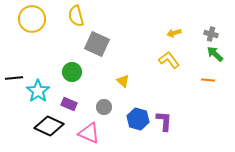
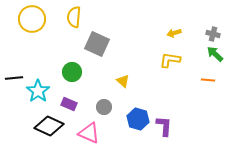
yellow semicircle: moved 2 px left, 1 px down; rotated 20 degrees clockwise
gray cross: moved 2 px right
yellow L-shape: moved 1 px right; rotated 45 degrees counterclockwise
purple L-shape: moved 5 px down
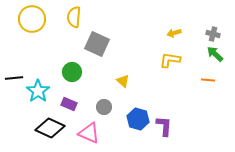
black diamond: moved 1 px right, 2 px down
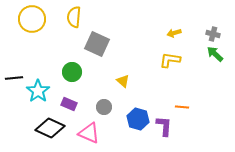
orange line: moved 26 px left, 27 px down
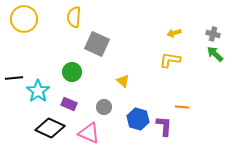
yellow circle: moved 8 px left
